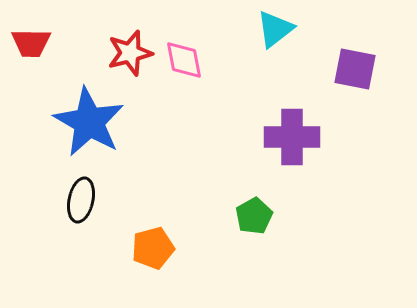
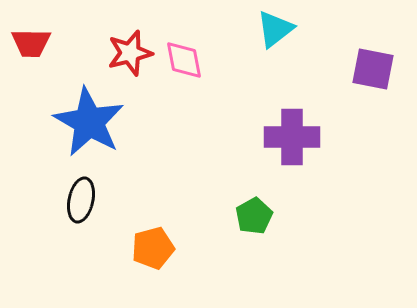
purple square: moved 18 px right
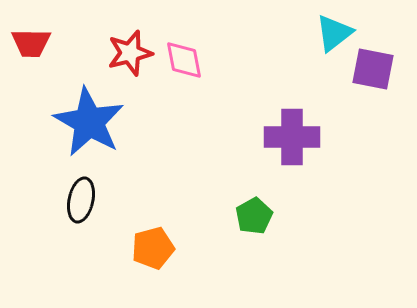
cyan triangle: moved 59 px right, 4 px down
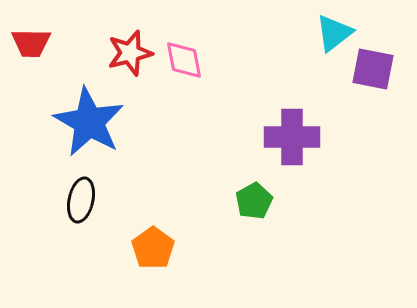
green pentagon: moved 15 px up
orange pentagon: rotated 21 degrees counterclockwise
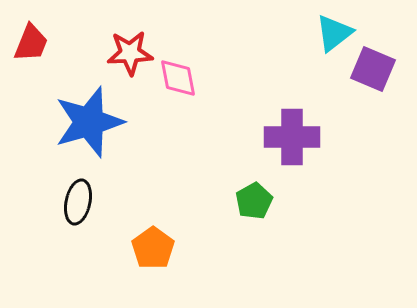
red trapezoid: rotated 69 degrees counterclockwise
red star: rotated 12 degrees clockwise
pink diamond: moved 6 px left, 18 px down
purple square: rotated 12 degrees clockwise
blue star: rotated 26 degrees clockwise
black ellipse: moved 3 px left, 2 px down
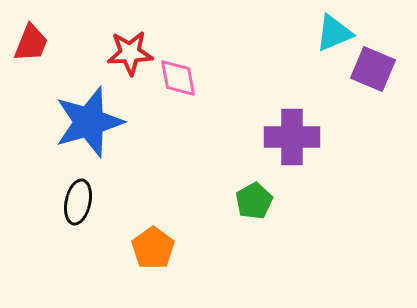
cyan triangle: rotated 15 degrees clockwise
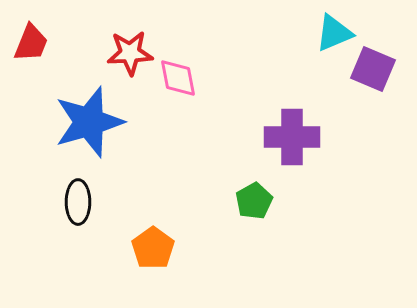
black ellipse: rotated 12 degrees counterclockwise
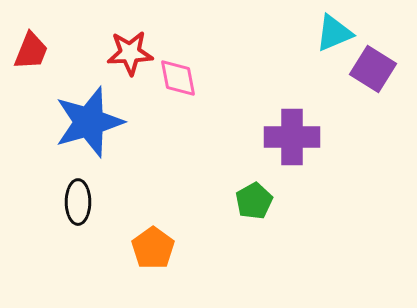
red trapezoid: moved 8 px down
purple square: rotated 9 degrees clockwise
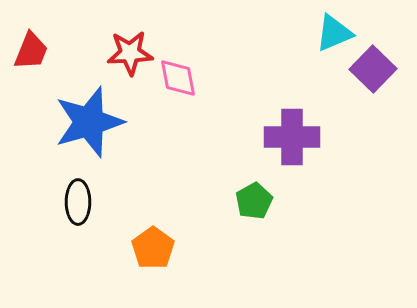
purple square: rotated 12 degrees clockwise
